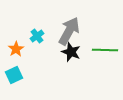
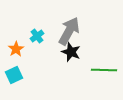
green line: moved 1 px left, 20 px down
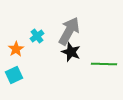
green line: moved 6 px up
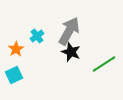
green line: rotated 35 degrees counterclockwise
